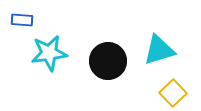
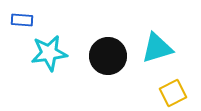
cyan triangle: moved 2 px left, 2 px up
black circle: moved 5 px up
yellow square: rotated 16 degrees clockwise
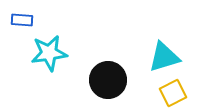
cyan triangle: moved 7 px right, 9 px down
black circle: moved 24 px down
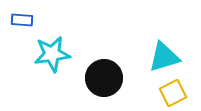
cyan star: moved 3 px right, 1 px down
black circle: moved 4 px left, 2 px up
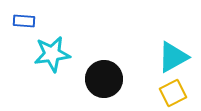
blue rectangle: moved 2 px right, 1 px down
cyan triangle: moved 9 px right; rotated 12 degrees counterclockwise
black circle: moved 1 px down
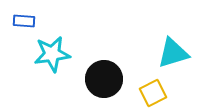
cyan triangle: moved 4 px up; rotated 12 degrees clockwise
yellow square: moved 20 px left
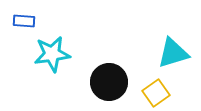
black circle: moved 5 px right, 3 px down
yellow square: moved 3 px right; rotated 8 degrees counterclockwise
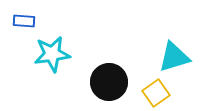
cyan triangle: moved 1 px right, 4 px down
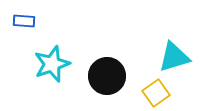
cyan star: moved 10 px down; rotated 12 degrees counterclockwise
black circle: moved 2 px left, 6 px up
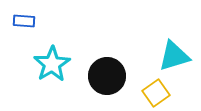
cyan triangle: moved 1 px up
cyan star: rotated 12 degrees counterclockwise
